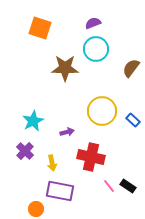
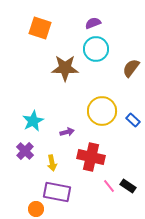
purple rectangle: moved 3 px left, 1 px down
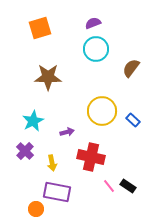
orange square: rotated 35 degrees counterclockwise
brown star: moved 17 px left, 9 px down
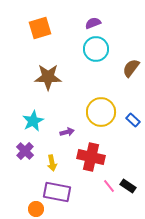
yellow circle: moved 1 px left, 1 px down
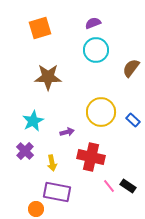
cyan circle: moved 1 px down
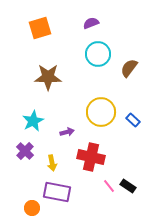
purple semicircle: moved 2 px left
cyan circle: moved 2 px right, 4 px down
brown semicircle: moved 2 px left
orange circle: moved 4 px left, 1 px up
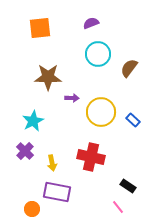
orange square: rotated 10 degrees clockwise
purple arrow: moved 5 px right, 34 px up; rotated 16 degrees clockwise
pink line: moved 9 px right, 21 px down
orange circle: moved 1 px down
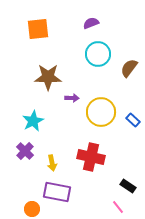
orange square: moved 2 px left, 1 px down
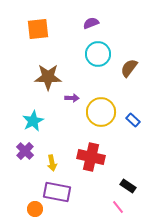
orange circle: moved 3 px right
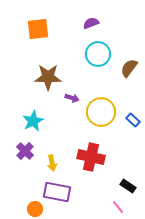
purple arrow: rotated 16 degrees clockwise
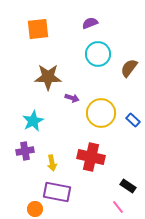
purple semicircle: moved 1 px left
yellow circle: moved 1 px down
purple cross: rotated 36 degrees clockwise
